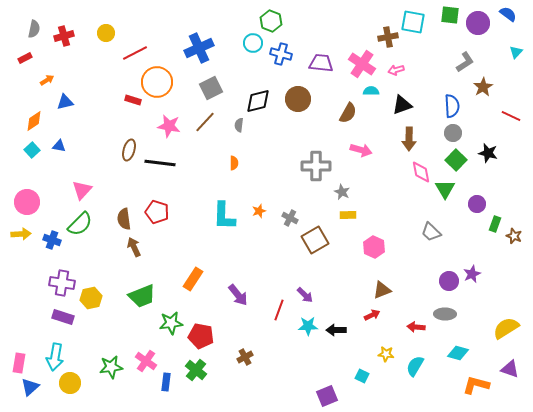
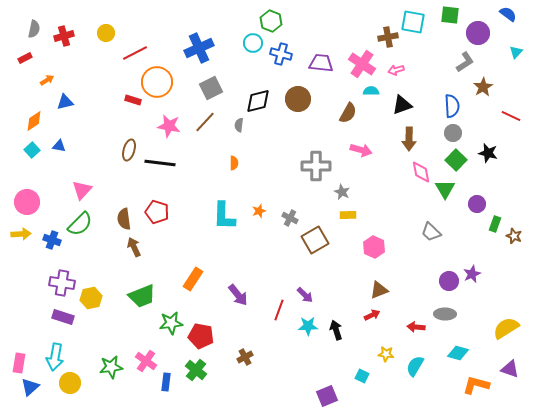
purple circle at (478, 23): moved 10 px down
brown triangle at (382, 290): moved 3 px left
black arrow at (336, 330): rotated 72 degrees clockwise
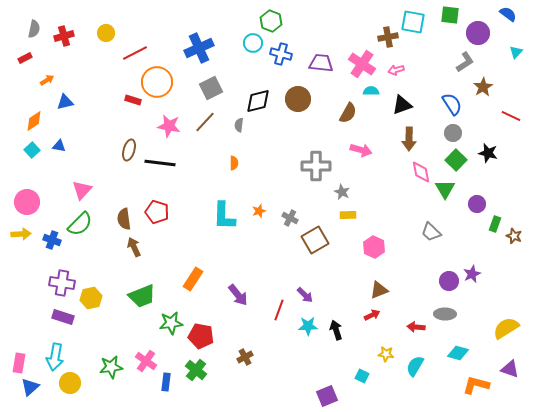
blue semicircle at (452, 106): moved 2 px up; rotated 30 degrees counterclockwise
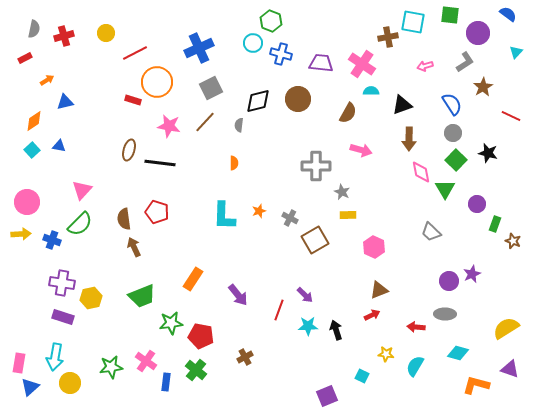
pink arrow at (396, 70): moved 29 px right, 4 px up
brown star at (514, 236): moved 1 px left, 5 px down
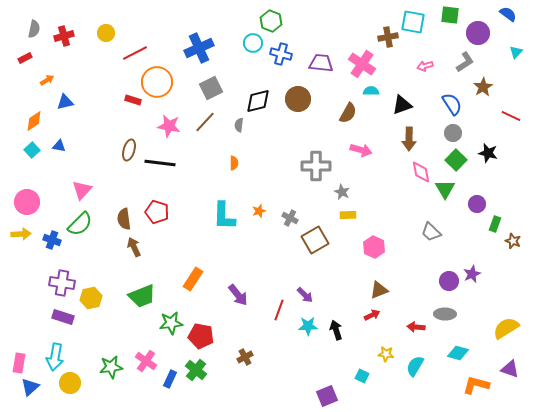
blue rectangle at (166, 382): moved 4 px right, 3 px up; rotated 18 degrees clockwise
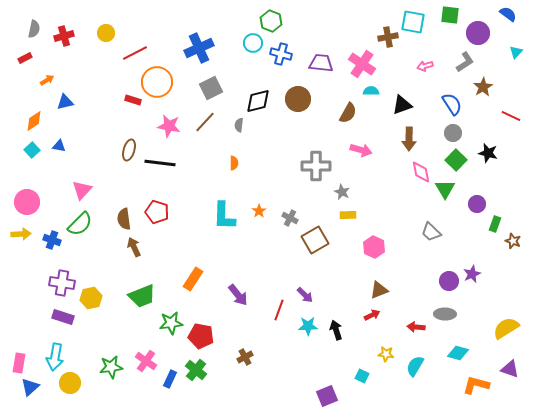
orange star at (259, 211): rotated 16 degrees counterclockwise
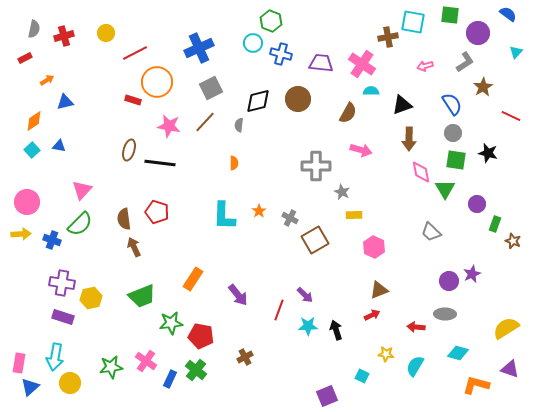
green square at (456, 160): rotated 35 degrees counterclockwise
yellow rectangle at (348, 215): moved 6 px right
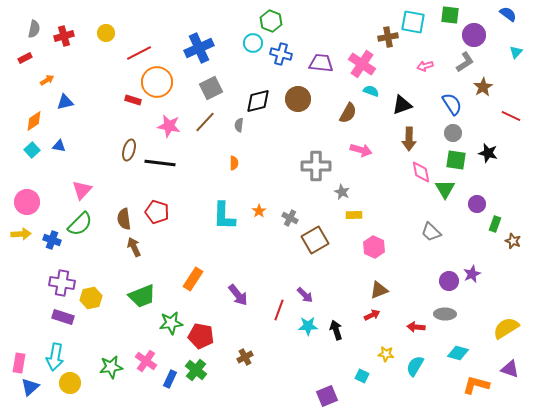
purple circle at (478, 33): moved 4 px left, 2 px down
red line at (135, 53): moved 4 px right
cyan semicircle at (371, 91): rotated 21 degrees clockwise
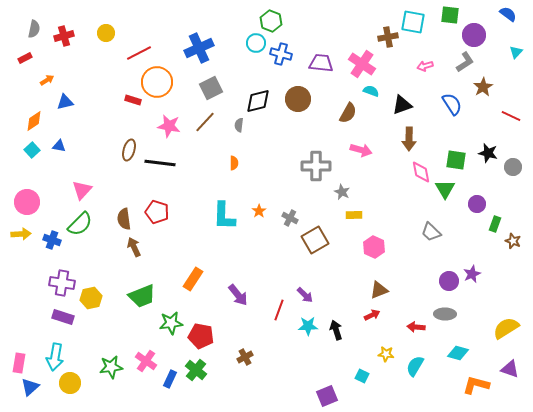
cyan circle at (253, 43): moved 3 px right
gray circle at (453, 133): moved 60 px right, 34 px down
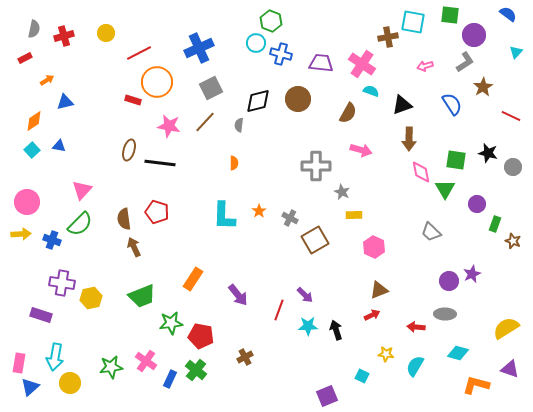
purple rectangle at (63, 317): moved 22 px left, 2 px up
